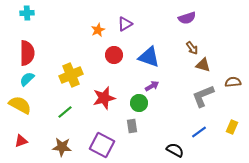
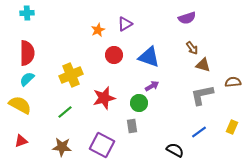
gray L-shape: moved 1 px left, 1 px up; rotated 10 degrees clockwise
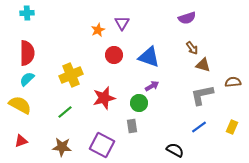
purple triangle: moved 3 px left, 1 px up; rotated 28 degrees counterclockwise
blue line: moved 5 px up
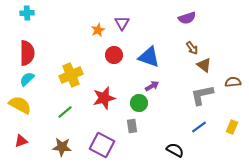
brown triangle: moved 1 px right; rotated 21 degrees clockwise
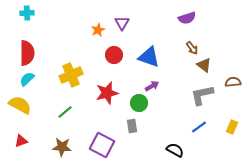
red star: moved 3 px right, 5 px up
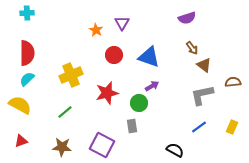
orange star: moved 2 px left; rotated 16 degrees counterclockwise
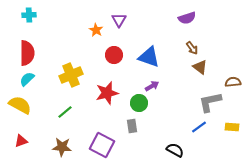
cyan cross: moved 2 px right, 2 px down
purple triangle: moved 3 px left, 3 px up
brown triangle: moved 4 px left, 2 px down
gray L-shape: moved 8 px right, 7 px down
yellow rectangle: rotated 72 degrees clockwise
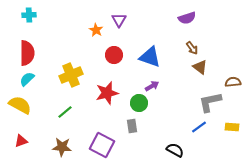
blue triangle: moved 1 px right
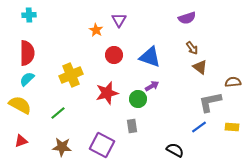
green circle: moved 1 px left, 4 px up
green line: moved 7 px left, 1 px down
